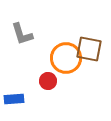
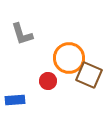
brown square: moved 26 px down; rotated 12 degrees clockwise
orange circle: moved 3 px right
blue rectangle: moved 1 px right, 1 px down
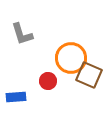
orange circle: moved 2 px right
blue rectangle: moved 1 px right, 3 px up
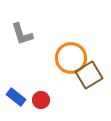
brown square: rotated 36 degrees clockwise
red circle: moved 7 px left, 19 px down
blue rectangle: rotated 42 degrees clockwise
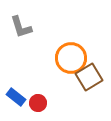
gray L-shape: moved 1 px left, 7 px up
brown square: moved 2 px down
red circle: moved 3 px left, 3 px down
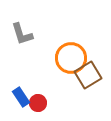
gray L-shape: moved 1 px right, 7 px down
brown square: moved 1 px left, 2 px up
blue rectangle: moved 5 px right; rotated 18 degrees clockwise
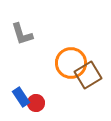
orange circle: moved 5 px down
red circle: moved 2 px left
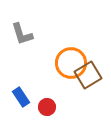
red circle: moved 11 px right, 4 px down
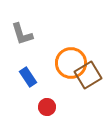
blue rectangle: moved 7 px right, 20 px up
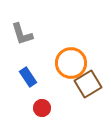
brown square: moved 9 px down
red circle: moved 5 px left, 1 px down
